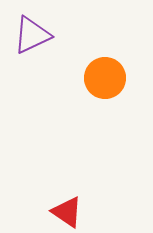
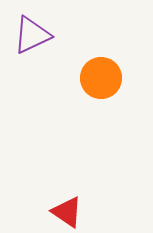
orange circle: moved 4 px left
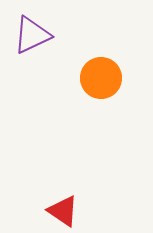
red triangle: moved 4 px left, 1 px up
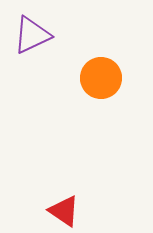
red triangle: moved 1 px right
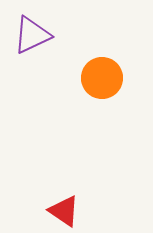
orange circle: moved 1 px right
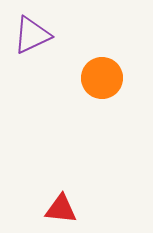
red triangle: moved 3 px left, 2 px up; rotated 28 degrees counterclockwise
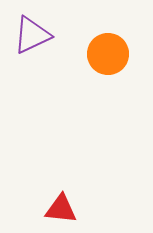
orange circle: moved 6 px right, 24 px up
